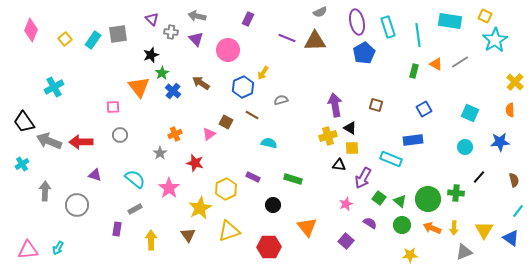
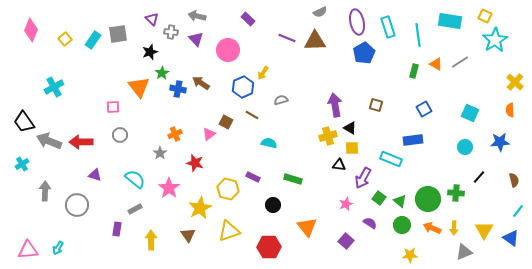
purple rectangle at (248, 19): rotated 72 degrees counterclockwise
black star at (151, 55): moved 1 px left, 3 px up
blue cross at (173, 91): moved 5 px right, 2 px up; rotated 28 degrees counterclockwise
yellow hexagon at (226, 189): moved 2 px right; rotated 20 degrees counterclockwise
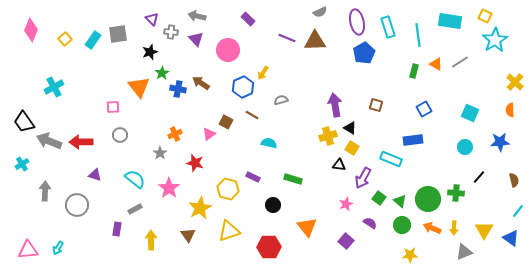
yellow square at (352, 148): rotated 32 degrees clockwise
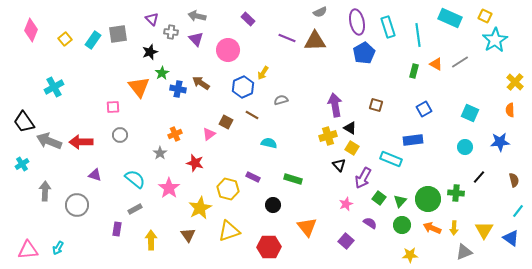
cyan rectangle at (450, 21): moved 3 px up; rotated 15 degrees clockwise
black triangle at (339, 165): rotated 40 degrees clockwise
green triangle at (400, 201): rotated 32 degrees clockwise
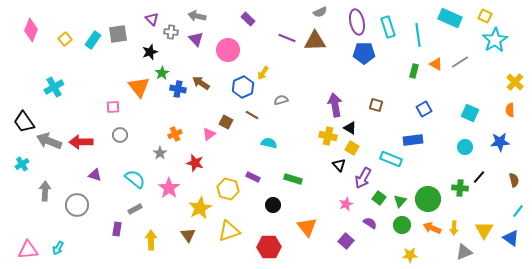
blue pentagon at (364, 53): rotated 30 degrees clockwise
yellow cross at (328, 136): rotated 30 degrees clockwise
green cross at (456, 193): moved 4 px right, 5 px up
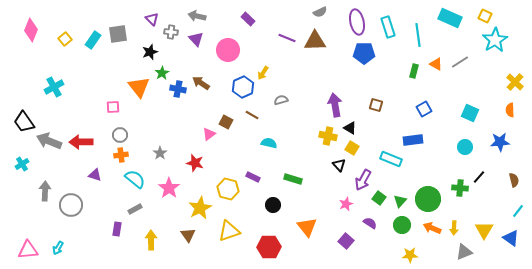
orange cross at (175, 134): moved 54 px left, 21 px down; rotated 16 degrees clockwise
purple arrow at (363, 178): moved 2 px down
gray circle at (77, 205): moved 6 px left
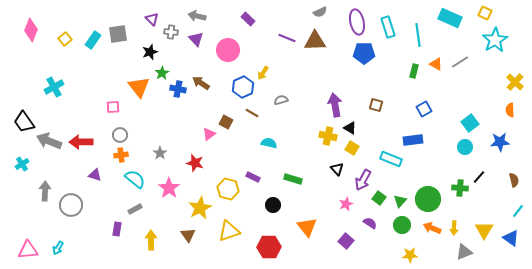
yellow square at (485, 16): moved 3 px up
cyan square at (470, 113): moved 10 px down; rotated 30 degrees clockwise
brown line at (252, 115): moved 2 px up
black triangle at (339, 165): moved 2 px left, 4 px down
